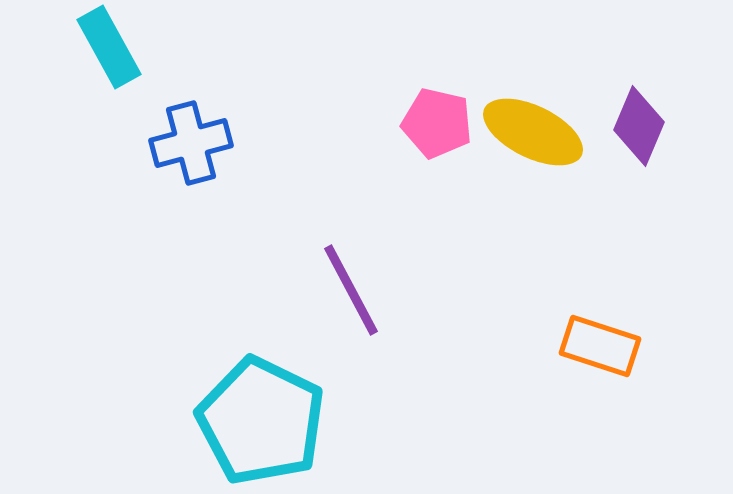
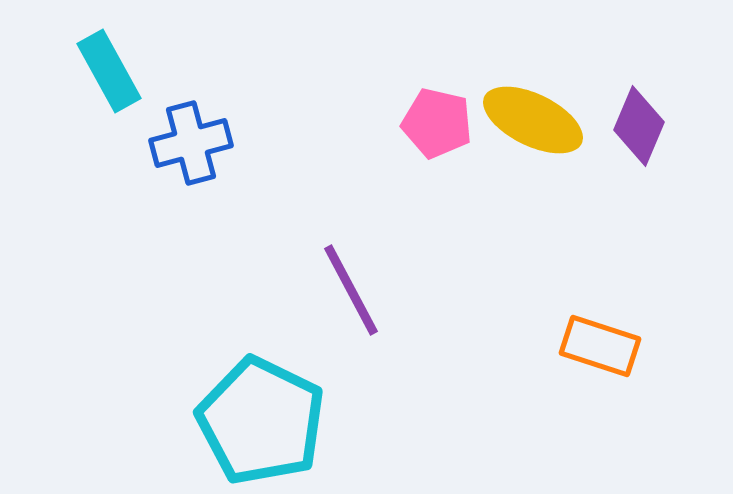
cyan rectangle: moved 24 px down
yellow ellipse: moved 12 px up
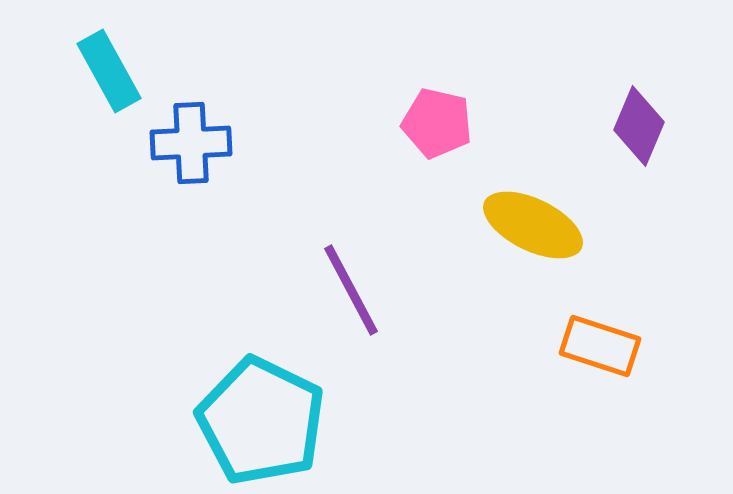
yellow ellipse: moved 105 px down
blue cross: rotated 12 degrees clockwise
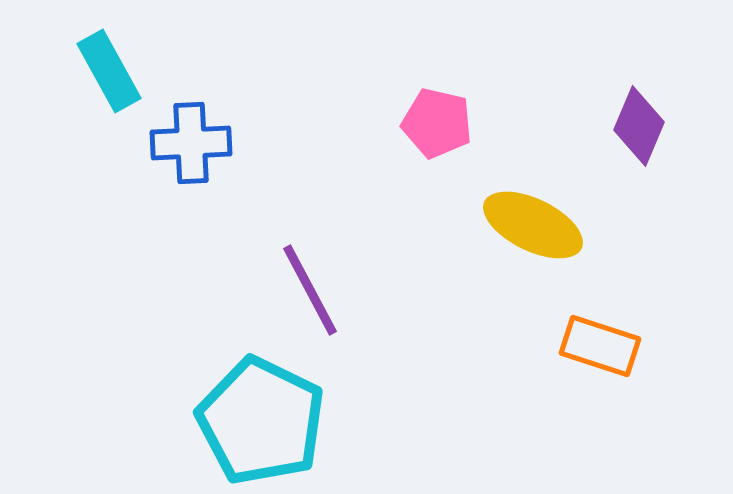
purple line: moved 41 px left
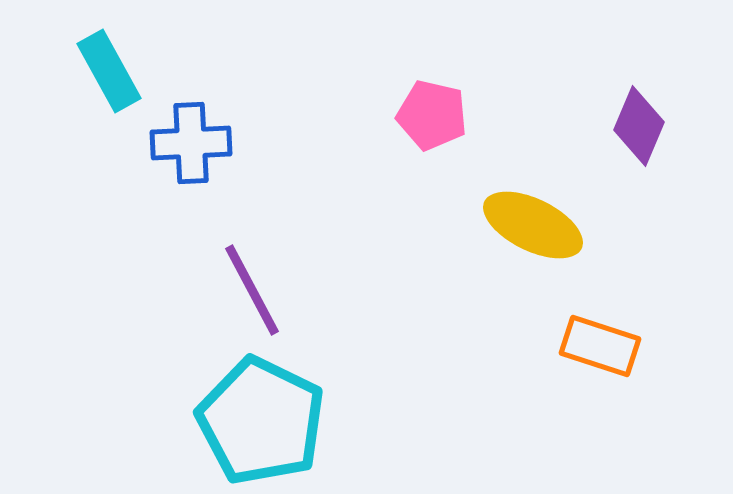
pink pentagon: moved 5 px left, 8 px up
purple line: moved 58 px left
